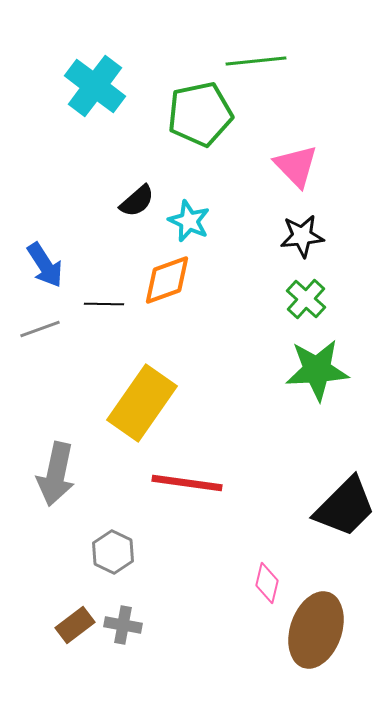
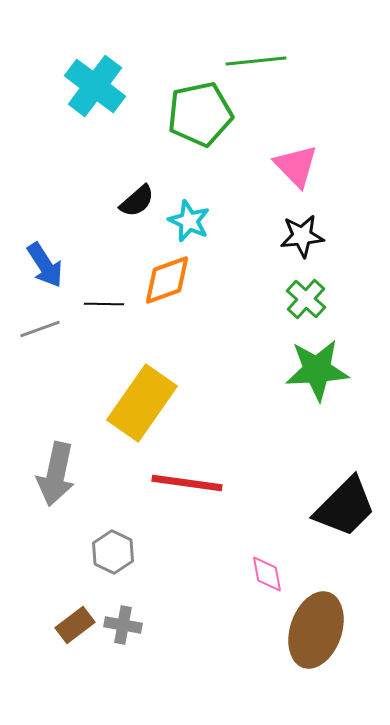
pink diamond: moved 9 px up; rotated 24 degrees counterclockwise
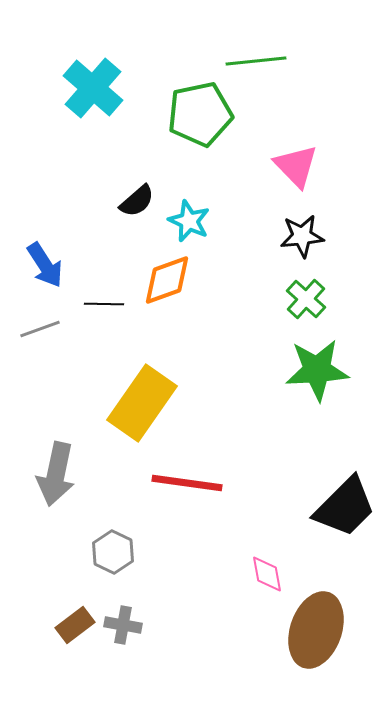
cyan cross: moved 2 px left, 2 px down; rotated 4 degrees clockwise
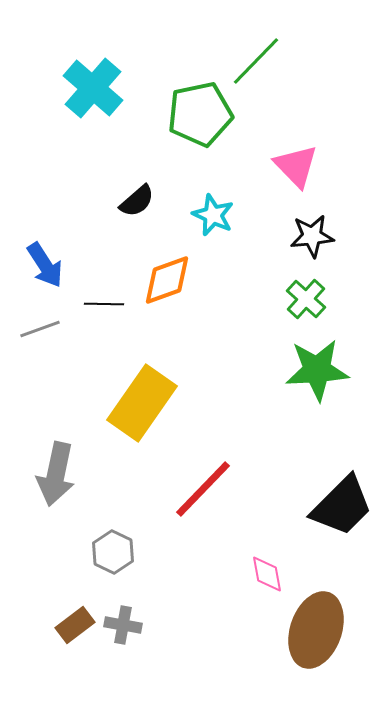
green line: rotated 40 degrees counterclockwise
cyan star: moved 24 px right, 6 px up
black star: moved 10 px right
red line: moved 16 px right, 6 px down; rotated 54 degrees counterclockwise
black trapezoid: moved 3 px left, 1 px up
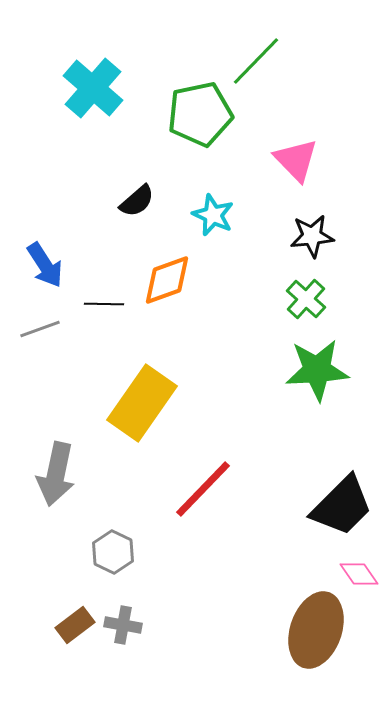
pink triangle: moved 6 px up
pink diamond: moved 92 px right; rotated 24 degrees counterclockwise
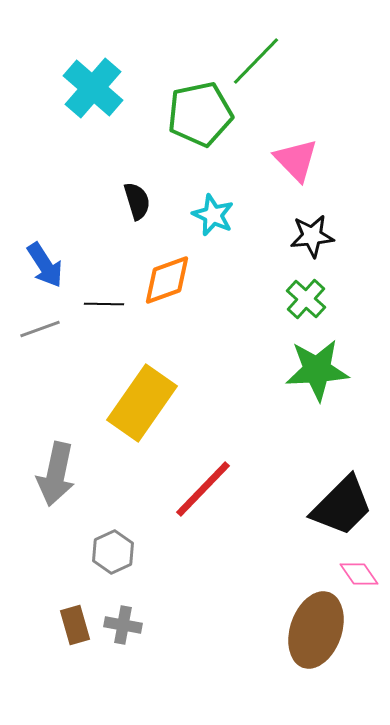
black semicircle: rotated 66 degrees counterclockwise
gray hexagon: rotated 9 degrees clockwise
brown rectangle: rotated 69 degrees counterclockwise
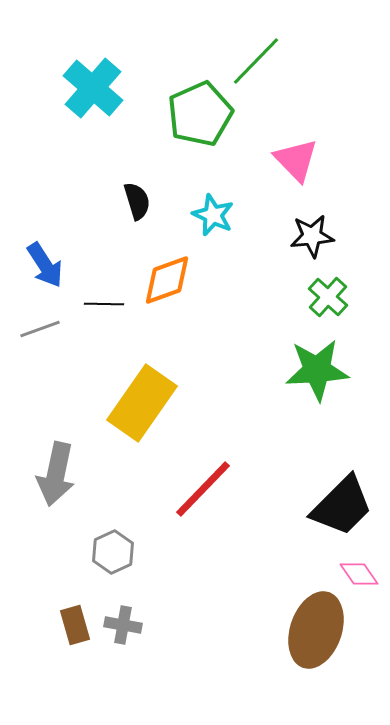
green pentagon: rotated 12 degrees counterclockwise
green cross: moved 22 px right, 2 px up
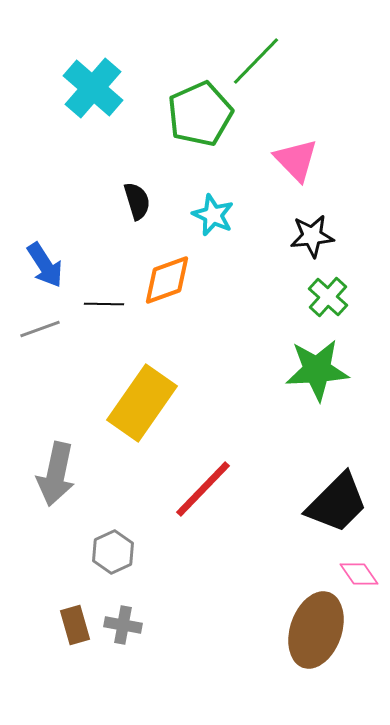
black trapezoid: moved 5 px left, 3 px up
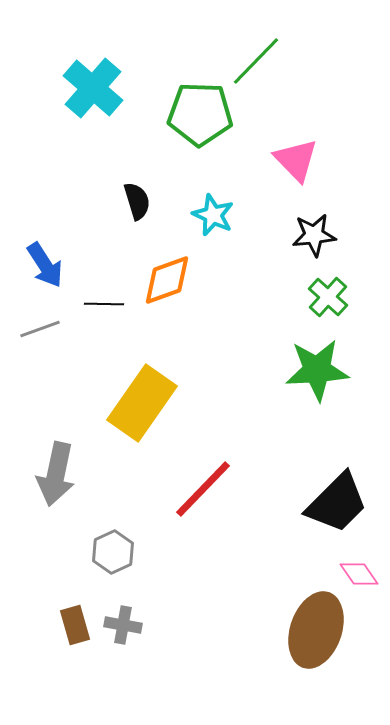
green pentagon: rotated 26 degrees clockwise
black star: moved 2 px right, 1 px up
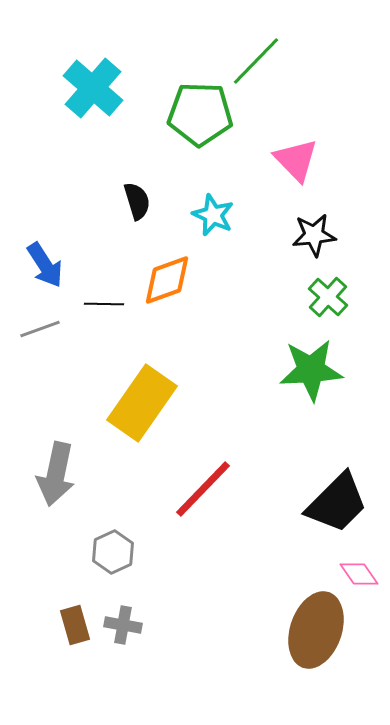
green star: moved 6 px left
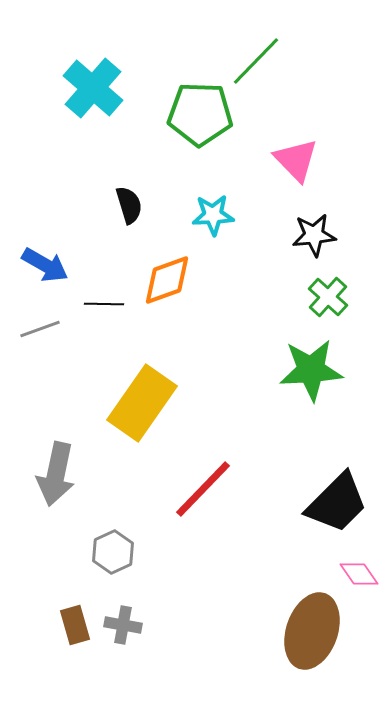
black semicircle: moved 8 px left, 4 px down
cyan star: rotated 27 degrees counterclockwise
blue arrow: rotated 27 degrees counterclockwise
brown ellipse: moved 4 px left, 1 px down
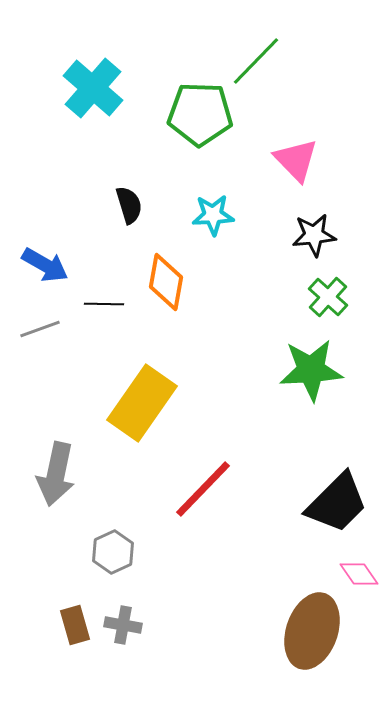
orange diamond: moved 1 px left, 2 px down; rotated 60 degrees counterclockwise
